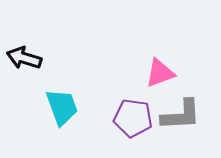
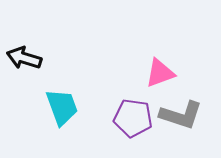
gray L-shape: rotated 21 degrees clockwise
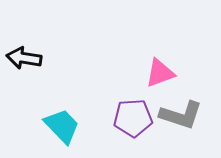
black arrow: rotated 8 degrees counterclockwise
cyan trapezoid: moved 19 px down; rotated 24 degrees counterclockwise
purple pentagon: rotated 12 degrees counterclockwise
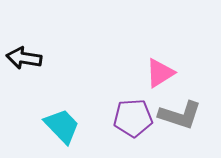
pink triangle: rotated 12 degrees counterclockwise
gray L-shape: moved 1 px left
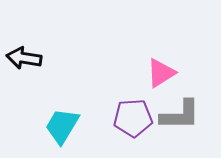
pink triangle: moved 1 px right
gray L-shape: rotated 18 degrees counterclockwise
cyan trapezoid: rotated 105 degrees counterclockwise
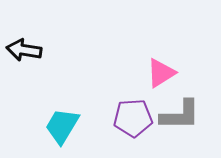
black arrow: moved 8 px up
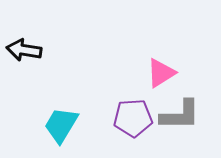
cyan trapezoid: moved 1 px left, 1 px up
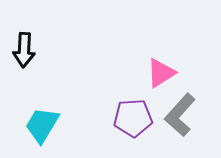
black arrow: rotated 96 degrees counterclockwise
gray L-shape: rotated 132 degrees clockwise
cyan trapezoid: moved 19 px left
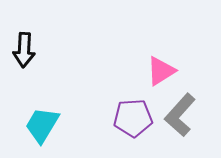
pink triangle: moved 2 px up
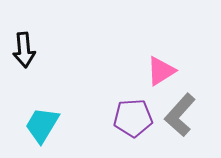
black arrow: rotated 8 degrees counterclockwise
